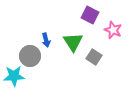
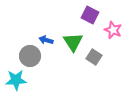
blue arrow: rotated 120 degrees clockwise
cyan star: moved 2 px right, 4 px down
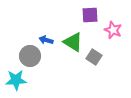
purple square: rotated 30 degrees counterclockwise
green triangle: rotated 25 degrees counterclockwise
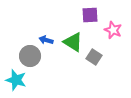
cyan star: rotated 20 degrees clockwise
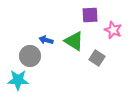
green triangle: moved 1 px right, 1 px up
gray square: moved 3 px right, 1 px down
cyan star: moved 2 px right; rotated 15 degrees counterclockwise
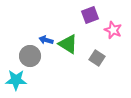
purple square: rotated 18 degrees counterclockwise
green triangle: moved 6 px left, 3 px down
cyan star: moved 2 px left
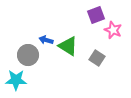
purple square: moved 6 px right
green triangle: moved 2 px down
gray circle: moved 2 px left, 1 px up
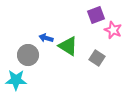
blue arrow: moved 2 px up
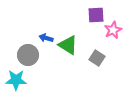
purple square: rotated 18 degrees clockwise
pink star: rotated 24 degrees clockwise
green triangle: moved 1 px up
